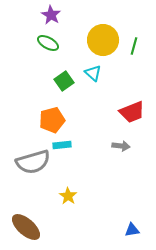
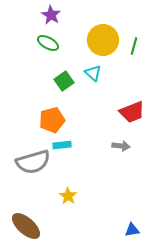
brown ellipse: moved 1 px up
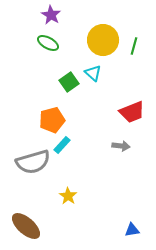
green square: moved 5 px right, 1 px down
cyan rectangle: rotated 42 degrees counterclockwise
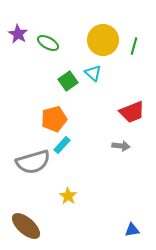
purple star: moved 33 px left, 19 px down
green square: moved 1 px left, 1 px up
orange pentagon: moved 2 px right, 1 px up
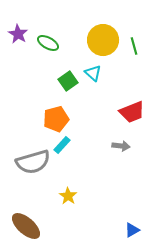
green line: rotated 30 degrees counterclockwise
orange pentagon: moved 2 px right
blue triangle: rotated 21 degrees counterclockwise
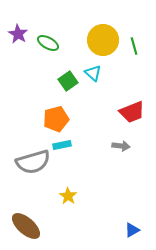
cyan rectangle: rotated 36 degrees clockwise
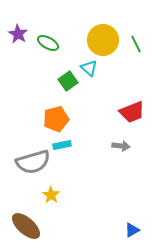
green line: moved 2 px right, 2 px up; rotated 12 degrees counterclockwise
cyan triangle: moved 4 px left, 5 px up
yellow star: moved 17 px left, 1 px up
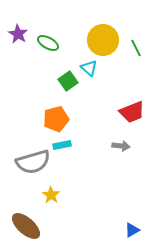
green line: moved 4 px down
